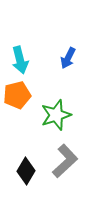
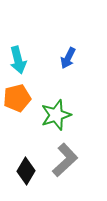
cyan arrow: moved 2 px left
orange pentagon: moved 3 px down
gray L-shape: moved 1 px up
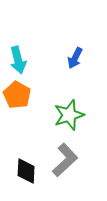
blue arrow: moved 7 px right
orange pentagon: moved 3 px up; rotated 28 degrees counterclockwise
green star: moved 13 px right
black diamond: rotated 28 degrees counterclockwise
